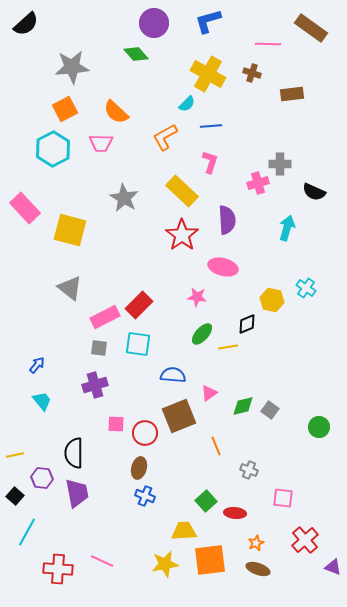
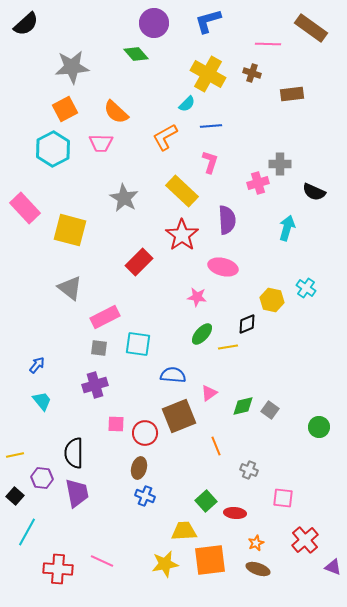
red rectangle at (139, 305): moved 43 px up
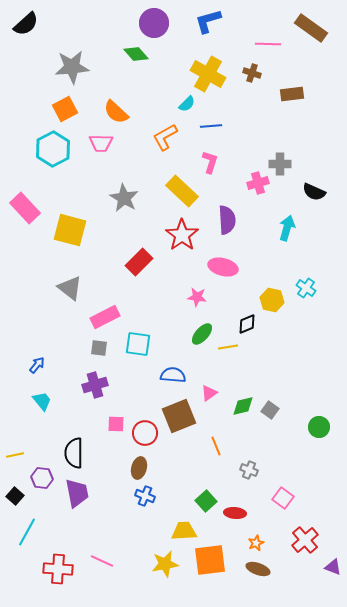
pink square at (283, 498): rotated 30 degrees clockwise
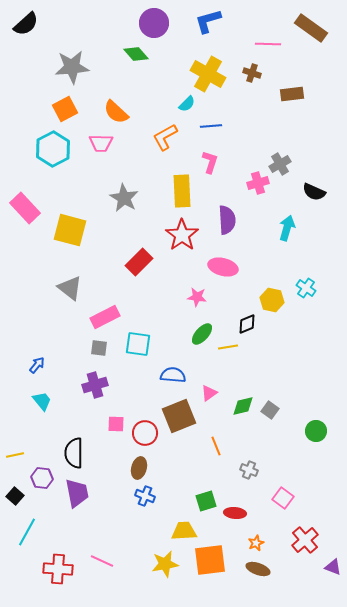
gray cross at (280, 164): rotated 30 degrees counterclockwise
yellow rectangle at (182, 191): rotated 44 degrees clockwise
green circle at (319, 427): moved 3 px left, 4 px down
green square at (206, 501): rotated 25 degrees clockwise
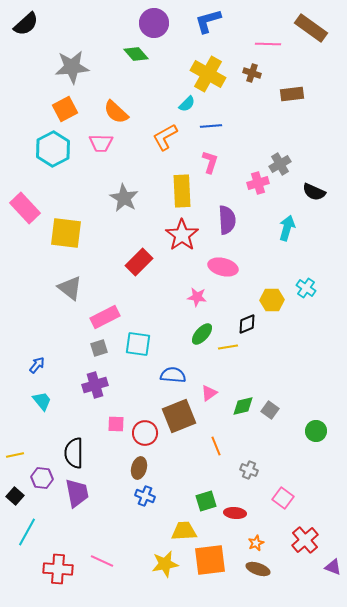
yellow square at (70, 230): moved 4 px left, 3 px down; rotated 8 degrees counterclockwise
yellow hexagon at (272, 300): rotated 15 degrees counterclockwise
gray square at (99, 348): rotated 24 degrees counterclockwise
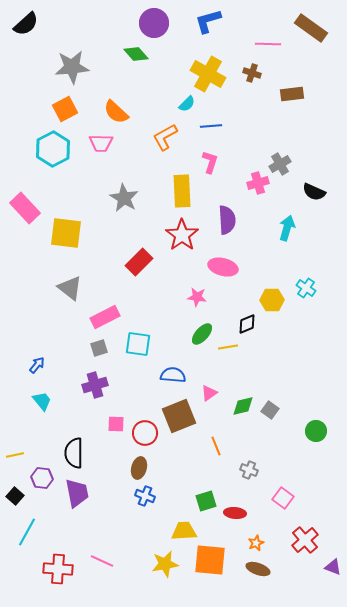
orange square at (210, 560): rotated 12 degrees clockwise
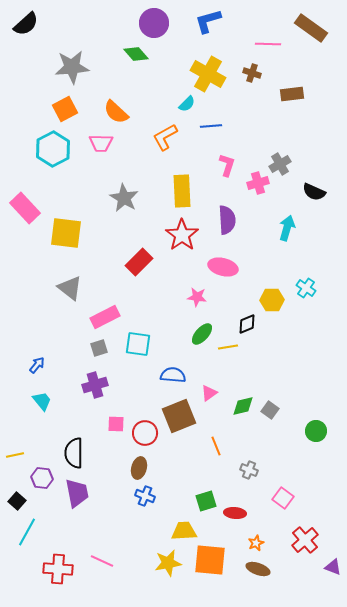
pink L-shape at (210, 162): moved 17 px right, 3 px down
black square at (15, 496): moved 2 px right, 5 px down
yellow star at (165, 564): moved 3 px right, 1 px up
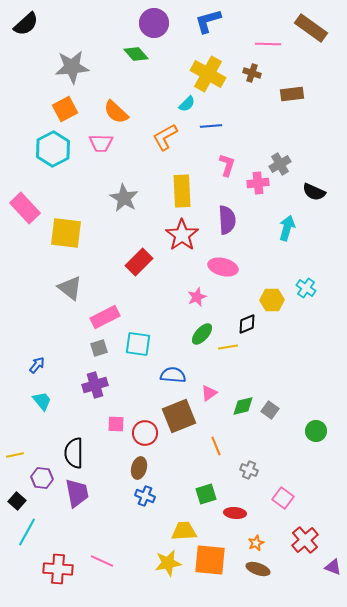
pink cross at (258, 183): rotated 10 degrees clockwise
pink star at (197, 297): rotated 30 degrees counterclockwise
green square at (206, 501): moved 7 px up
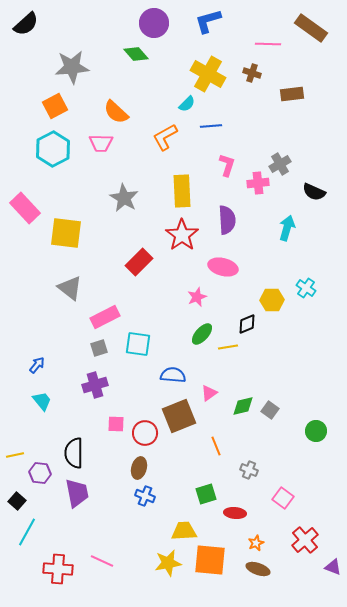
orange square at (65, 109): moved 10 px left, 3 px up
purple hexagon at (42, 478): moved 2 px left, 5 px up
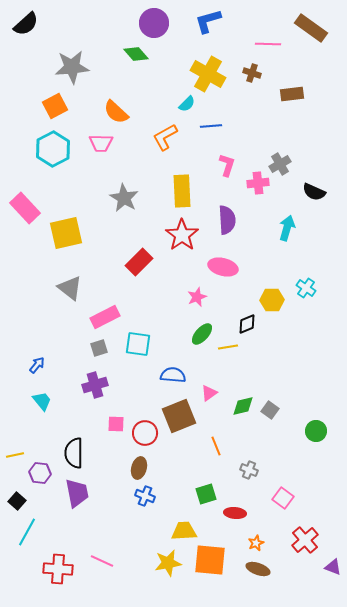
yellow square at (66, 233): rotated 20 degrees counterclockwise
